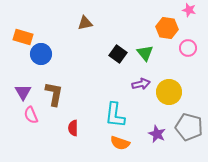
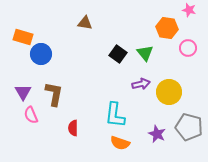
brown triangle: rotated 21 degrees clockwise
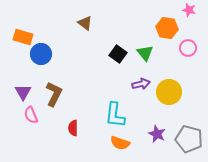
brown triangle: rotated 28 degrees clockwise
brown L-shape: rotated 15 degrees clockwise
gray pentagon: moved 12 px down
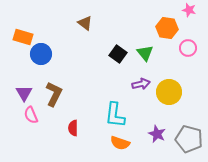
purple triangle: moved 1 px right, 1 px down
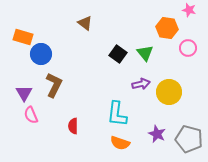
brown L-shape: moved 9 px up
cyan L-shape: moved 2 px right, 1 px up
red semicircle: moved 2 px up
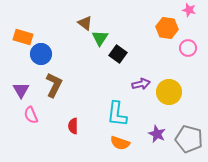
green triangle: moved 45 px left, 15 px up; rotated 12 degrees clockwise
purple triangle: moved 3 px left, 3 px up
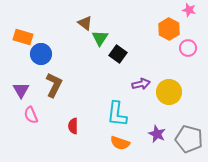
orange hexagon: moved 2 px right, 1 px down; rotated 20 degrees clockwise
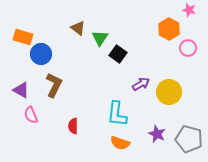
brown triangle: moved 7 px left, 5 px down
purple arrow: rotated 18 degrees counterclockwise
purple triangle: rotated 30 degrees counterclockwise
